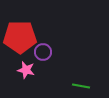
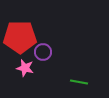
pink star: moved 1 px left, 2 px up
green line: moved 2 px left, 4 px up
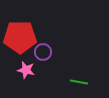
pink star: moved 1 px right, 2 px down
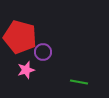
red pentagon: rotated 16 degrees clockwise
pink star: rotated 30 degrees counterclockwise
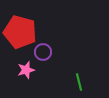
red pentagon: moved 5 px up
green line: rotated 66 degrees clockwise
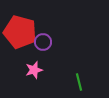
purple circle: moved 10 px up
pink star: moved 8 px right
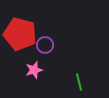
red pentagon: moved 2 px down
purple circle: moved 2 px right, 3 px down
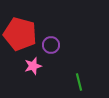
purple circle: moved 6 px right
pink star: moved 1 px left, 4 px up
